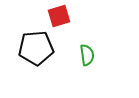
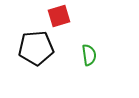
green semicircle: moved 2 px right
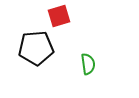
green semicircle: moved 1 px left, 9 px down
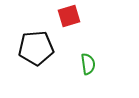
red square: moved 10 px right
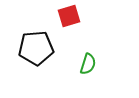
green semicircle: rotated 25 degrees clockwise
